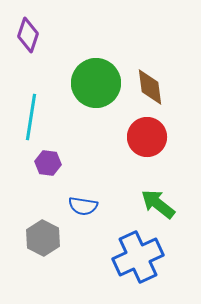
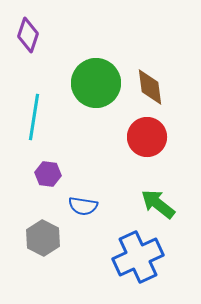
cyan line: moved 3 px right
purple hexagon: moved 11 px down
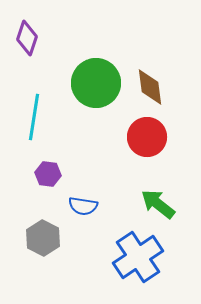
purple diamond: moved 1 px left, 3 px down
blue cross: rotated 9 degrees counterclockwise
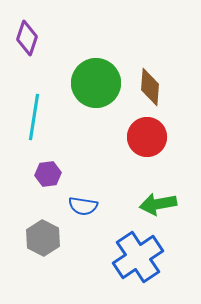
brown diamond: rotated 12 degrees clockwise
purple hexagon: rotated 15 degrees counterclockwise
green arrow: rotated 48 degrees counterclockwise
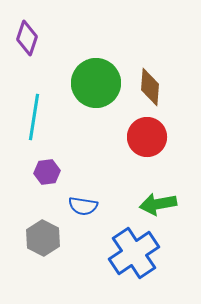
purple hexagon: moved 1 px left, 2 px up
blue cross: moved 4 px left, 4 px up
